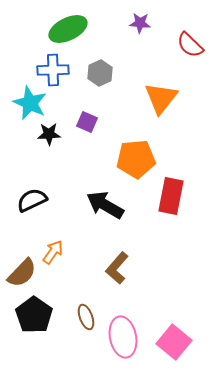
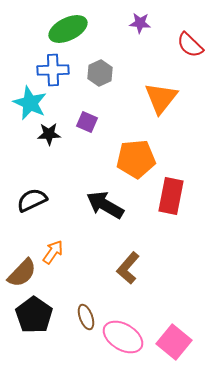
brown L-shape: moved 11 px right
pink ellipse: rotated 48 degrees counterclockwise
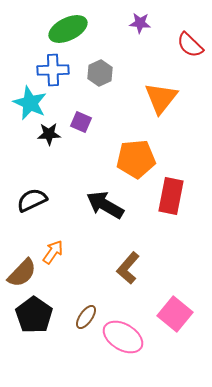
purple square: moved 6 px left
brown ellipse: rotated 55 degrees clockwise
pink square: moved 1 px right, 28 px up
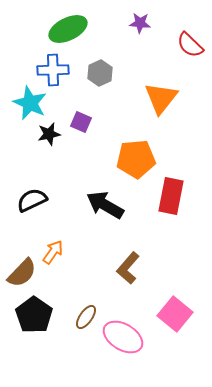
black star: rotated 10 degrees counterclockwise
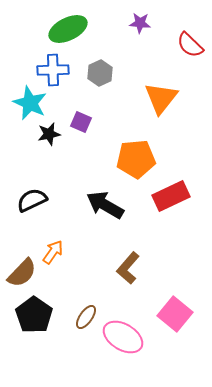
red rectangle: rotated 54 degrees clockwise
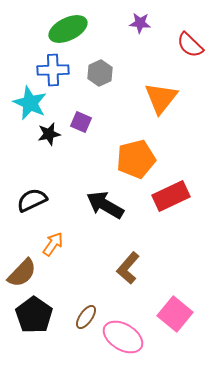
orange pentagon: rotated 9 degrees counterclockwise
orange arrow: moved 8 px up
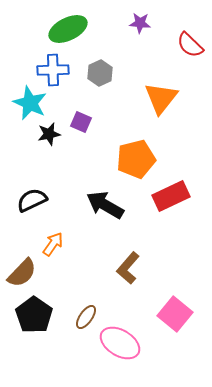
pink ellipse: moved 3 px left, 6 px down
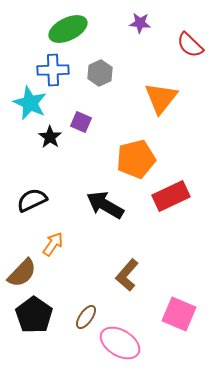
black star: moved 1 px right, 3 px down; rotated 25 degrees counterclockwise
brown L-shape: moved 1 px left, 7 px down
pink square: moved 4 px right; rotated 16 degrees counterclockwise
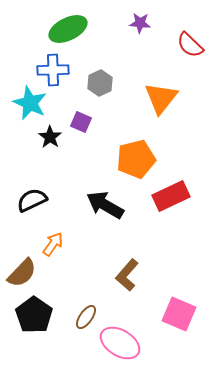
gray hexagon: moved 10 px down
